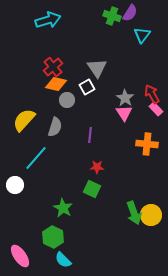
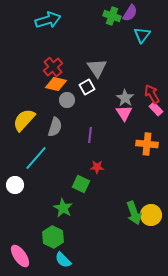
green square: moved 11 px left, 5 px up
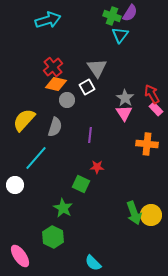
cyan triangle: moved 22 px left
cyan semicircle: moved 30 px right, 3 px down
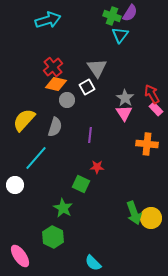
yellow circle: moved 3 px down
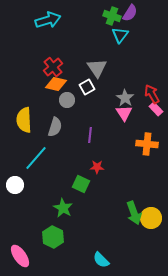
yellow semicircle: rotated 45 degrees counterclockwise
cyan semicircle: moved 8 px right, 3 px up
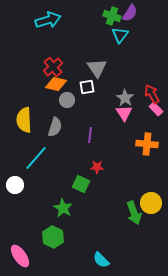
white square: rotated 21 degrees clockwise
yellow circle: moved 15 px up
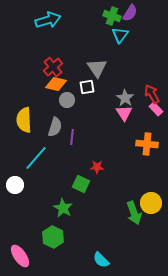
purple line: moved 18 px left, 2 px down
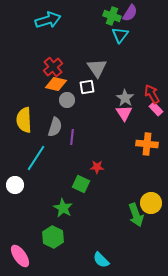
cyan line: rotated 8 degrees counterclockwise
green arrow: moved 2 px right, 2 px down
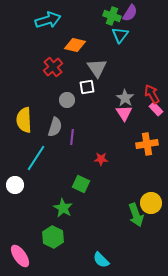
orange diamond: moved 19 px right, 39 px up
orange cross: rotated 15 degrees counterclockwise
red star: moved 4 px right, 8 px up
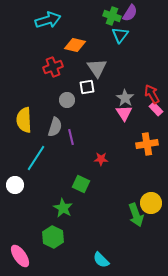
red cross: rotated 18 degrees clockwise
purple line: moved 1 px left; rotated 21 degrees counterclockwise
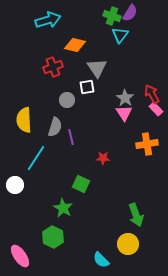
red star: moved 2 px right, 1 px up
yellow circle: moved 23 px left, 41 px down
